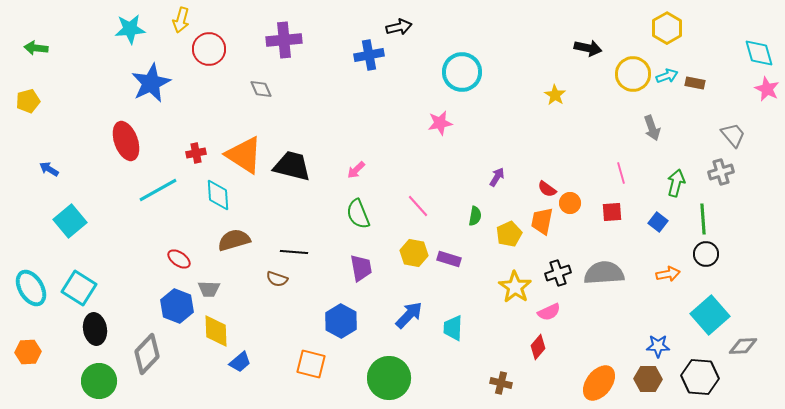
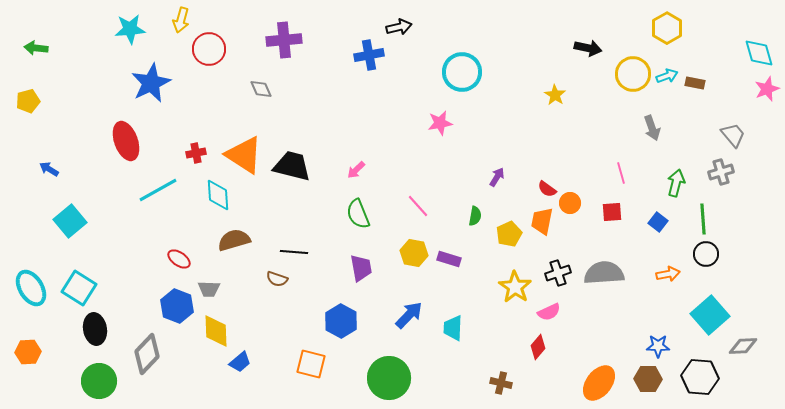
pink star at (767, 89): rotated 25 degrees clockwise
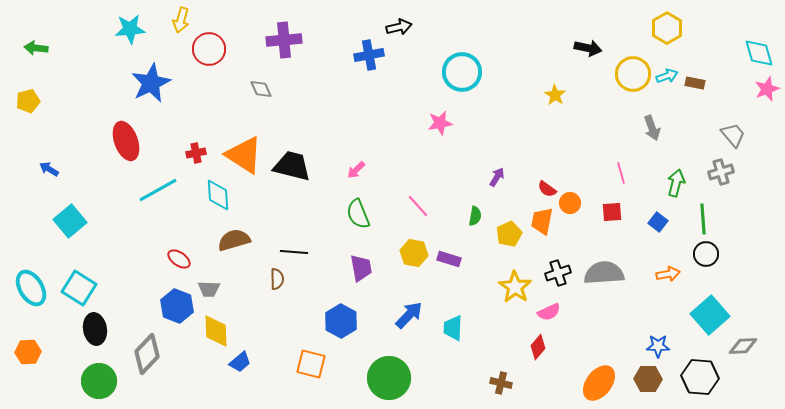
brown semicircle at (277, 279): rotated 110 degrees counterclockwise
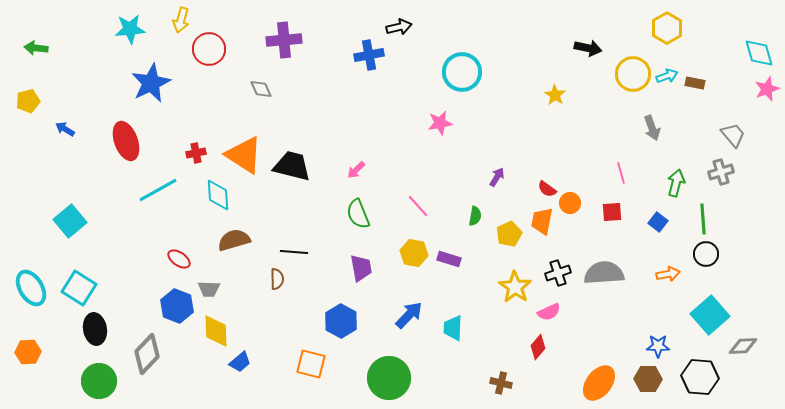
blue arrow at (49, 169): moved 16 px right, 40 px up
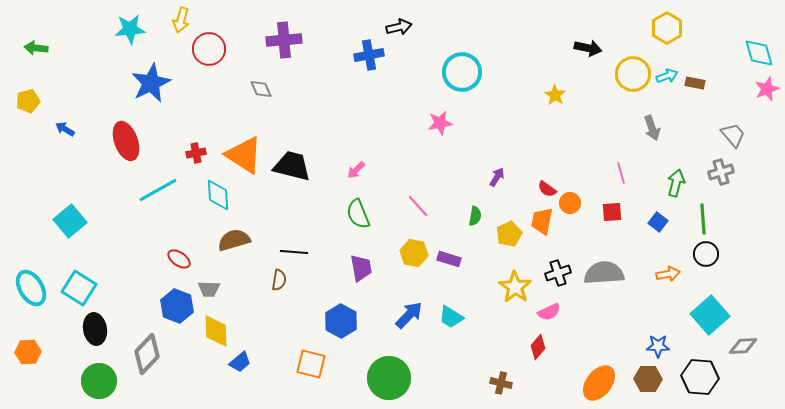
brown semicircle at (277, 279): moved 2 px right, 1 px down; rotated 10 degrees clockwise
cyan trapezoid at (453, 328): moved 2 px left, 11 px up; rotated 60 degrees counterclockwise
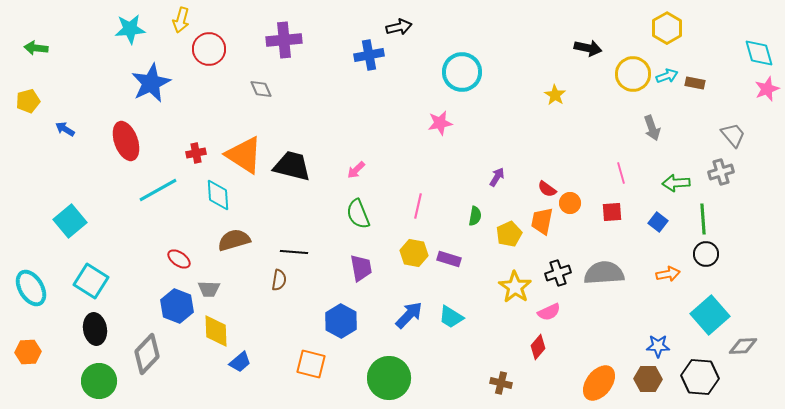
green arrow at (676, 183): rotated 108 degrees counterclockwise
pink line at (418, 206): rotated 55 degrees clockwise
cyan square at (79, 288): moved 12 px right, 7 px up
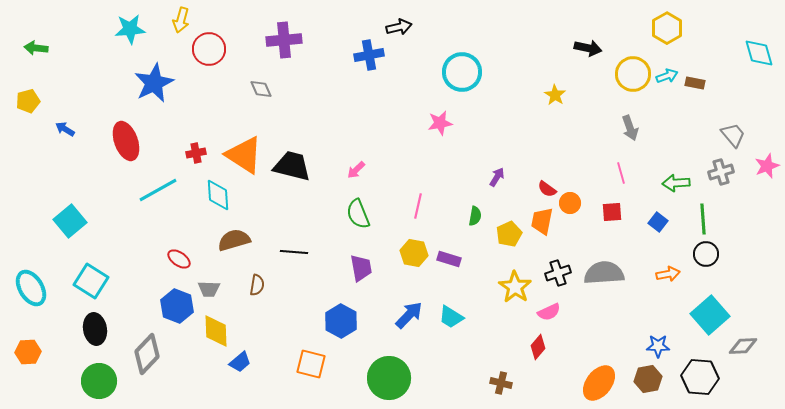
blue star at (151, 83): moved 3 px right
pink star at (767, 89): moved 77 px down
gray arrow at (652, 128): moved 22 px left
brown semicircle at (279, 280): moved 22 px left, 5 px down
brown hexagon at (648, 379): rotated 12 degrees counterclockwise
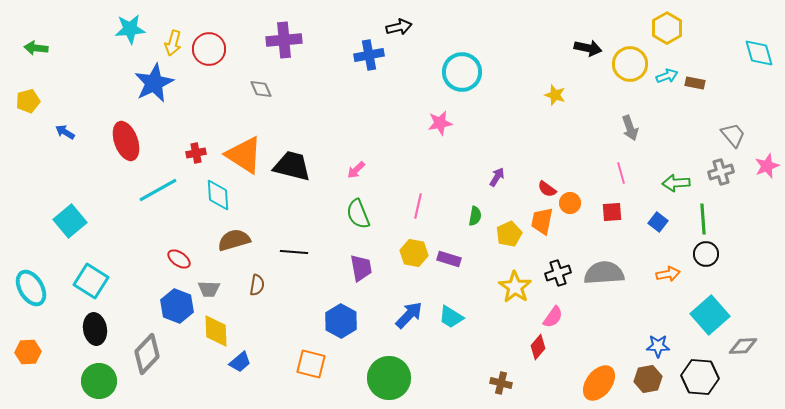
yellow arrow at (181, 20): moved 8 px left, 23 px down
yellow circle at (633, 74): moved 3 px left, 10 px up
yellow star at (555, 95): rotated 15 degrees counterclockwise
blue arrow at (65, 129): moved 3 px down
pink semicircle at (549, 312): moved 4 px right, 5 px down; rotated 30 degrees counterclockwise
